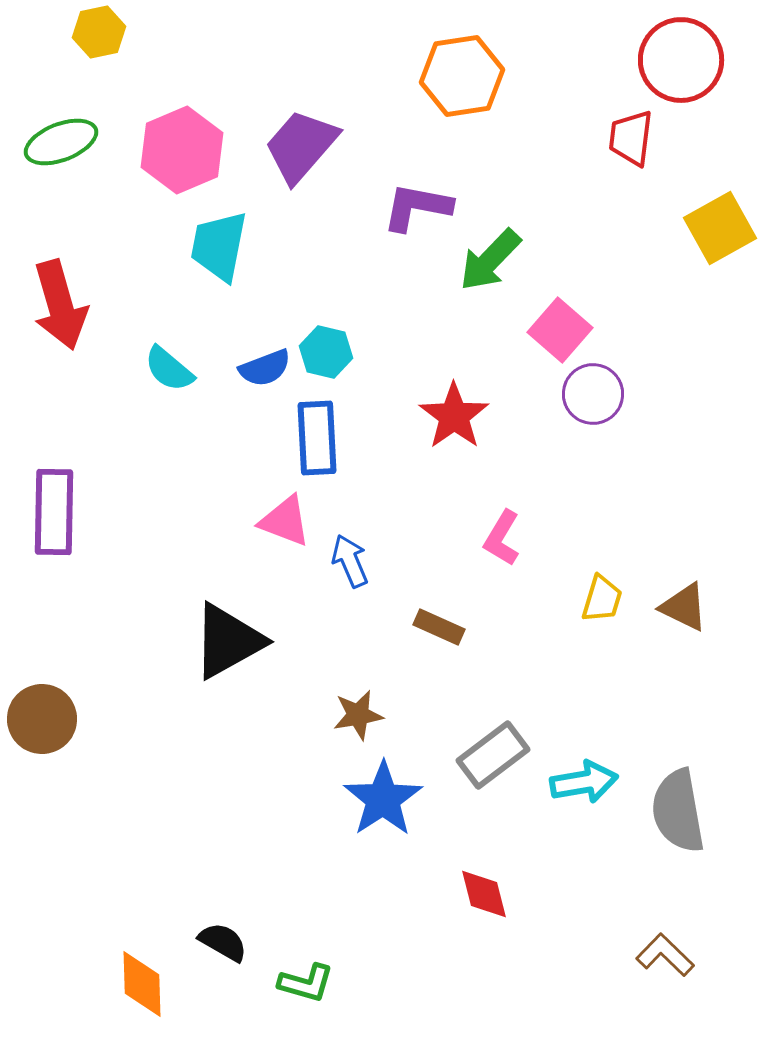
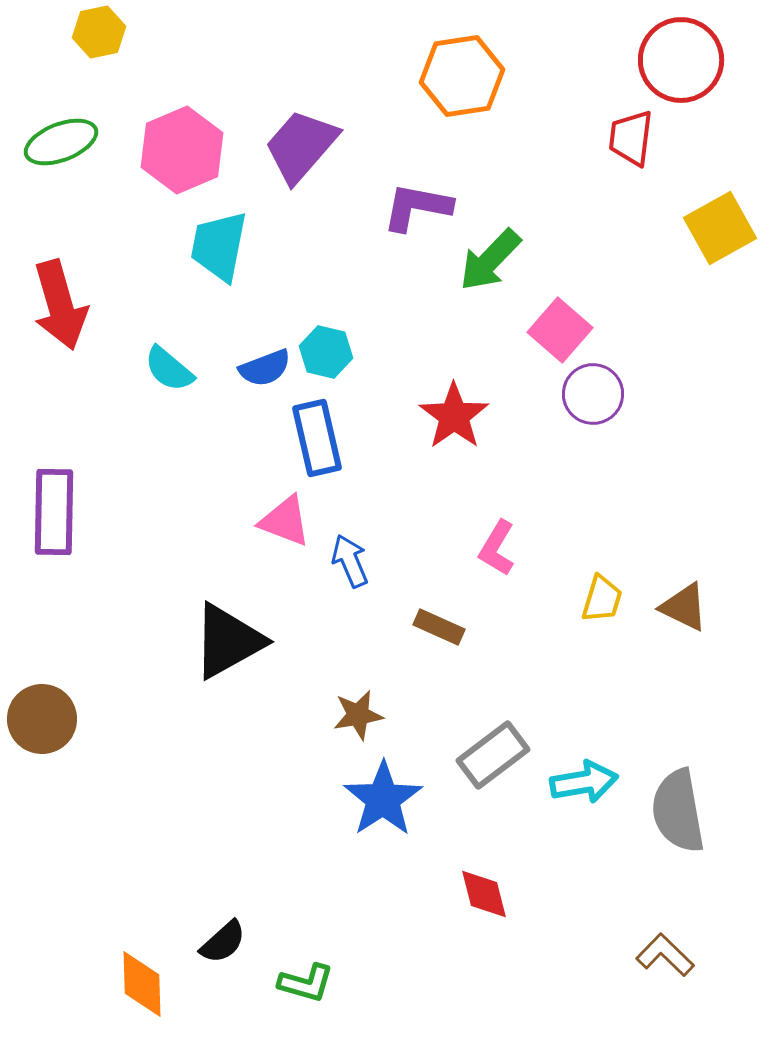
blue rectangle: rotated 10 degrees counterclockwise
pink L-shape: moved 5 px left, 10 px down
black semicircle: rotated 108 degrees clockwise
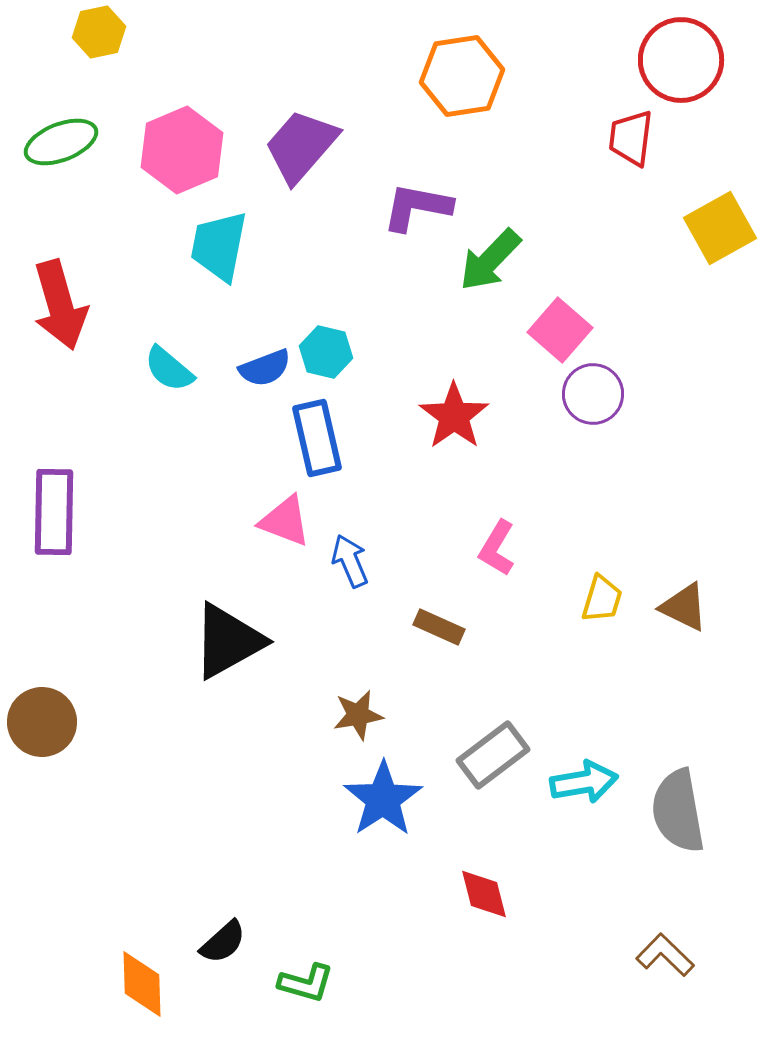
brown circle: moved 3 px down
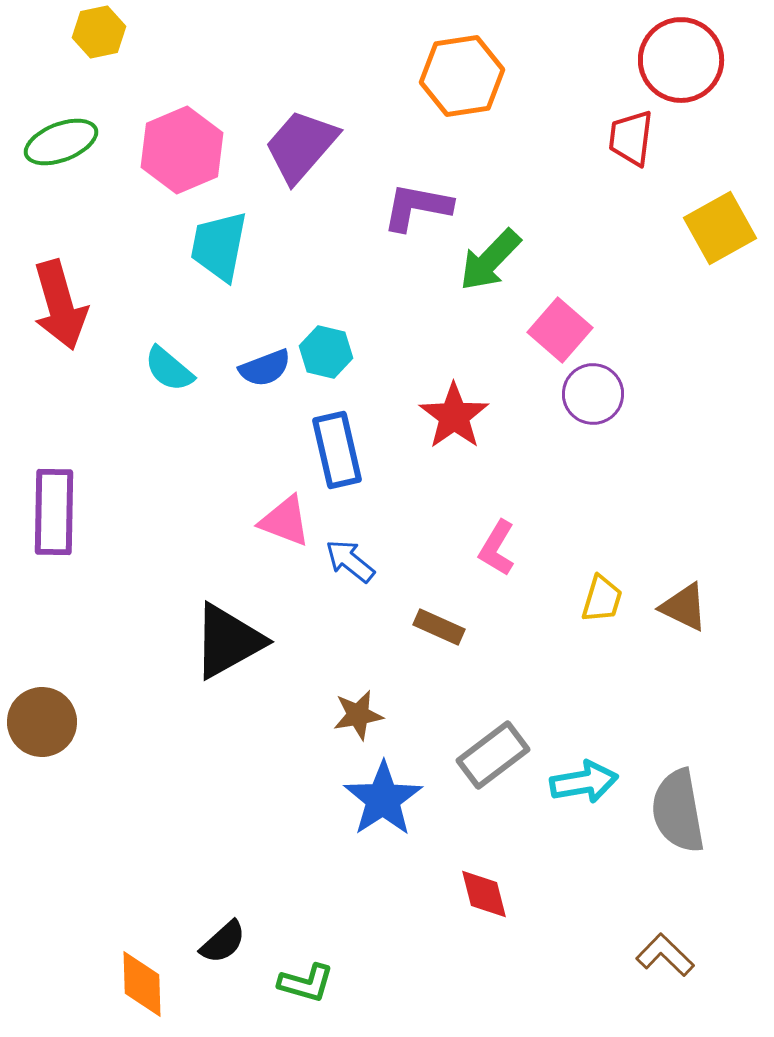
blue rectangle: moved 20 px right, 12 px down
blue arrow: rotated 28 degrees counterclockwise
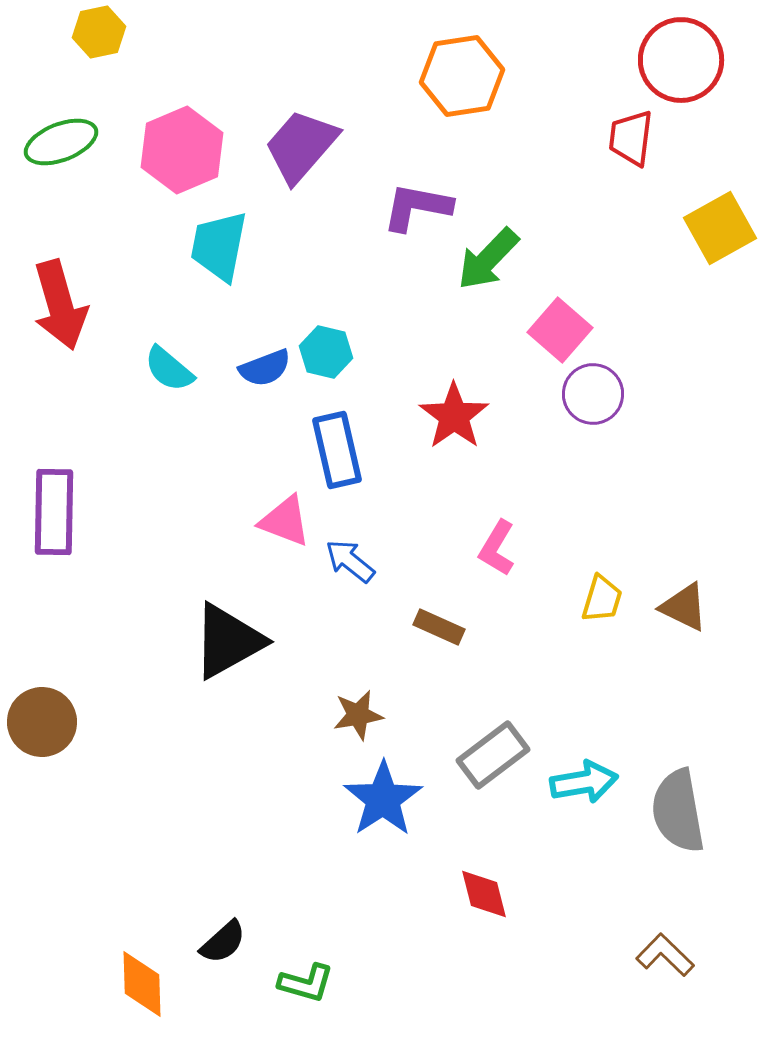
green arrow: moved 2 px left, 1 px up
